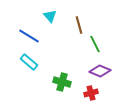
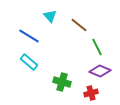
brown line: rotated 36 degrees counterclockwise
green line: moved 2 px right, 3 px down
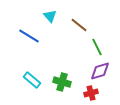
cyan rectangle: moved 3 px right, 18 px down
purple diamond: rotated 40 degrees counterclockwise
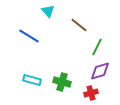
cyan triangle: moved 2 px left, 5 px up
green line: rotated 54 degrees clockwise
cyan rectangle: rotated 24 degrees counterclockwise
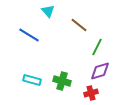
blue line: moved 1 px up
green cross: moved 1 px up
